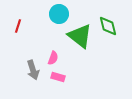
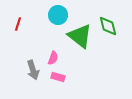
cyan circle: moved 1 px left, 1 px down
red line: moved 2 px up
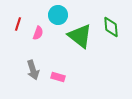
green diamond: moved 3 px right, 1 px down; rotated 10 degrees clockwise
pink semicircle: moved 15 px left, 25 px up
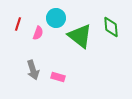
cyan circle: moved 2 px left, 3 px down
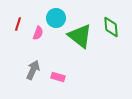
gray arrow: rotated 138 degrees counterclockwise
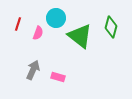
green diamond: rotated 20 degrees clockwise
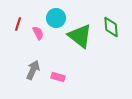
green diamond: rotated 20 degrees counterclockwise
pink semicircle: rotated 48 degrees counterclockwise
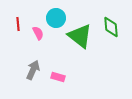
red line: rotated 24 degrees counterclockwise
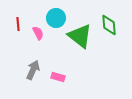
green diamond: moved 2 px left, 2 px up
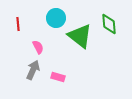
green diamond: moved 1 px up
pink semicircle: moved 14 px down
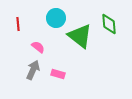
pink semicircle: rotated 24 degrees counterclockwise
pink rectangle: moved 3 px up
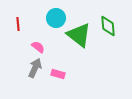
green diamond: moved 1 px left, 2 px down
green triangle: moved 1 px left, 1 px up
gray arrow: moved 2 px right, 2 px up
